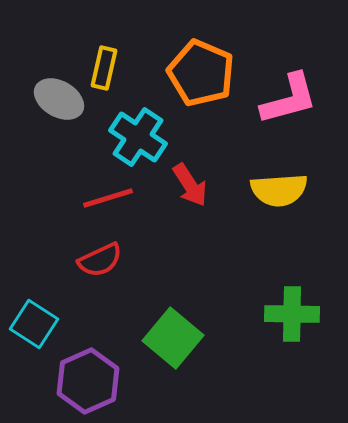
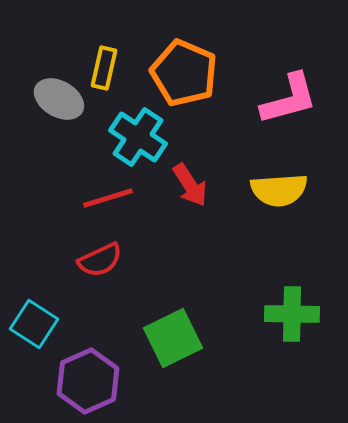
orange pentagon: moved 17 px left
green square: rotated 24 degrees clockwise
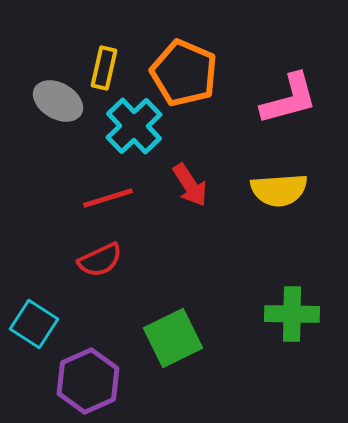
gray ellipse: moved 1 px left, 2 px down
cyan cross: moved 4 px left, 11 px up; rotated 12 degrees clockwise
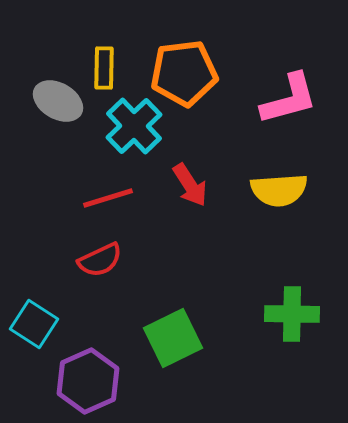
yellow rectangle: rotated 12 degrees counterclockwise
orange pentagon: rotated 30 degrees counterclockwise
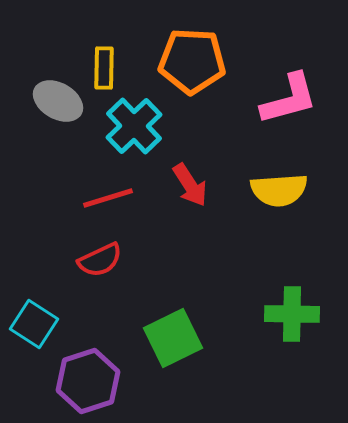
orange pentagon: moved 8 px right, 12 px up; rotated 10 degrees clockwise
purple hexagon: rotated 6 degrees clockwise
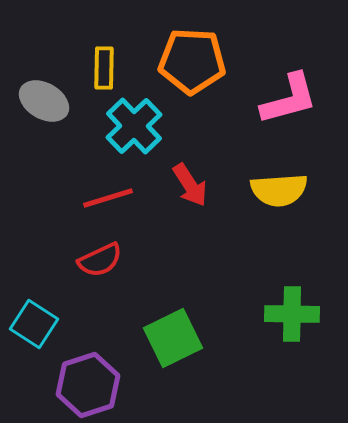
gray ellipse: moved 14 px left
purple hexagon: moved 4 px down
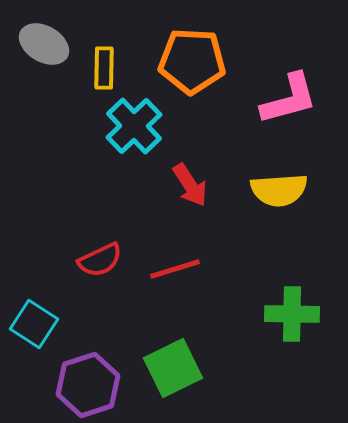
gray ellipse: moved 57 px up
red line: moved 67 px right, 71 px down
green square: moved 30 px down
